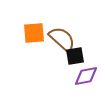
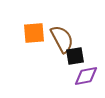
brown semicircle: rotated 20 degrees clockwise
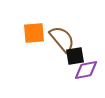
brown semicircle: rotated 12 degrees counterclockwise
purple diamond: moved 6 px up
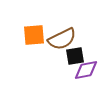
orange square: moved 2 px down
brown semicircle: rotated 104 degrees clockwise
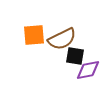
black square: rotated 18 degrees clockwise
purple diamond: moved 2 px right
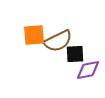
brown semicircle: moved 4 px left, 2 px down
black square: moved 2 px up; rotated 12 degrees counterclockwise
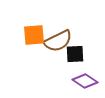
purple diamond: moved 3 px left, 11 px down; rotated 45 degrees clockwise
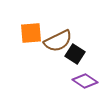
orange square: moved 3 px left, 2 px up
black square: rotated 36 degrees clockwise
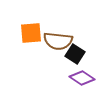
brown semicircle: rotated 32 degrees clockwise
purple diamond: moved 3 px left, 3 px up
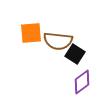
purple diamond: moved 4 px down; rotated 70 degrees counterclockwise
